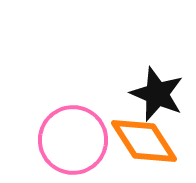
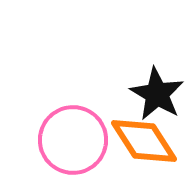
black star: rotated 8 degrees clockwise
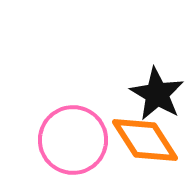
orange diamond: moved 1 px right, 1 px up
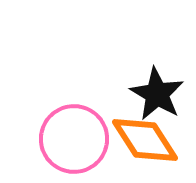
pink circle: moved 1 px right, 1 px up
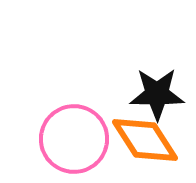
black star: rotated 30 degrees counterclockwise
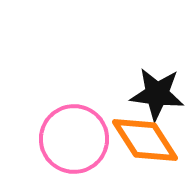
black star: rotated 6 degrees clockwise
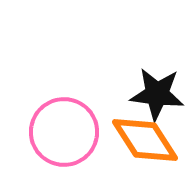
pink circle: moved 10 px left, 7 px up
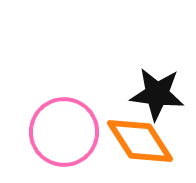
orange diamond: moved 5 px left, 1 px down
